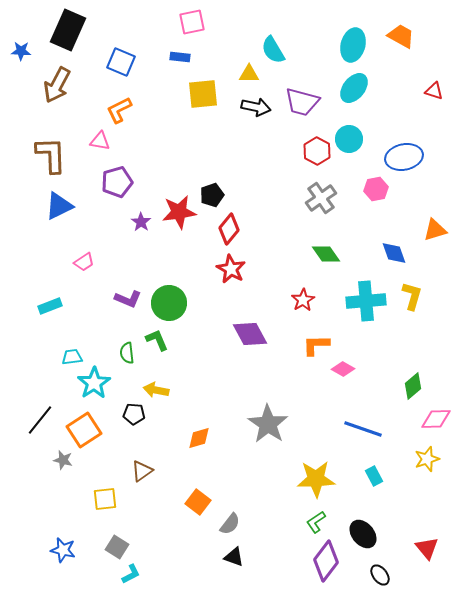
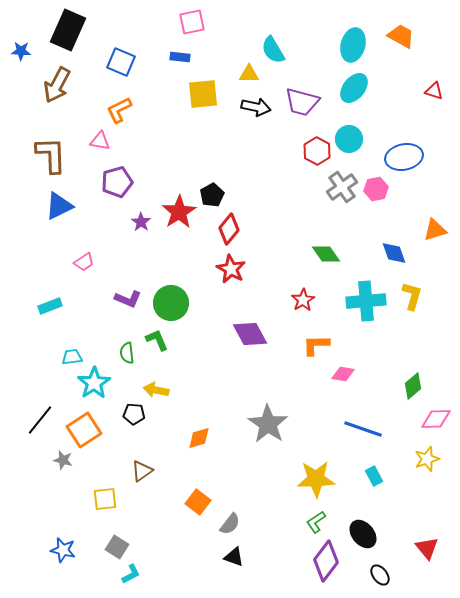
black pentagon at (212, 195): rotated 10 degrees counterclockwise
gray cross at (321, 198): moved 21 px right, 11 px up
red star at (179, 212): rotated 24 degrees counterclockwise
green circle at (169, 303): moved 2 px right
pink diamond at (343, 369): moved 5 px down; rotated 20 degrees counterclockwise
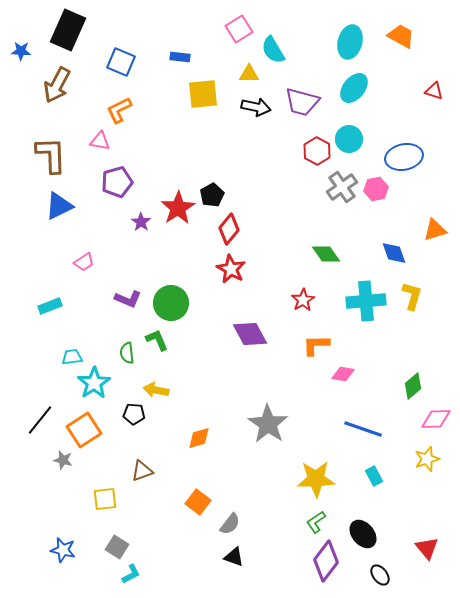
pink square at (192, 22): moved 47 px right, 7 px down; rotated 20 degrees counterclockwise
cyan ellipse at (353, 45): moved 3 px left, 3 px up
red star at (179, 212): moved 1 px left, 4 px up
brown triangle at (142, 471): rotated 15 degrees clockwise
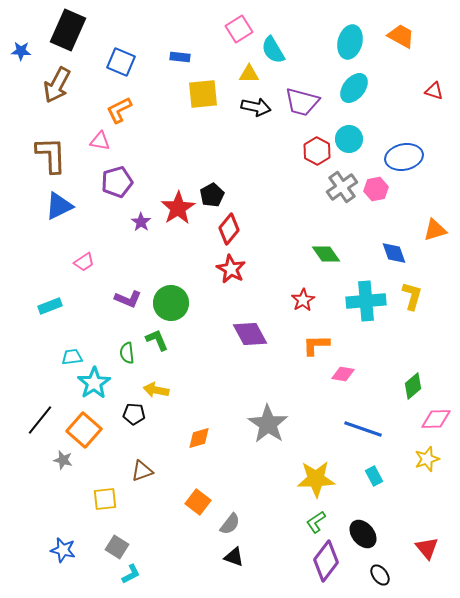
orange square at (84, 430): rotated 16 degrees counterclockwise
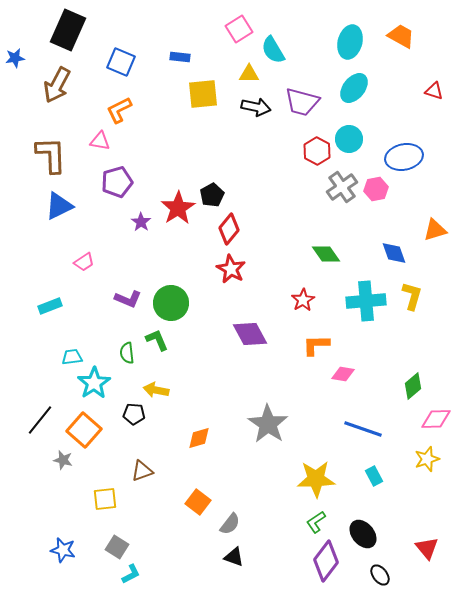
blue star at (21, 51): moved 6 px left, 7 px down; rotated 12 degrees counterclockwise
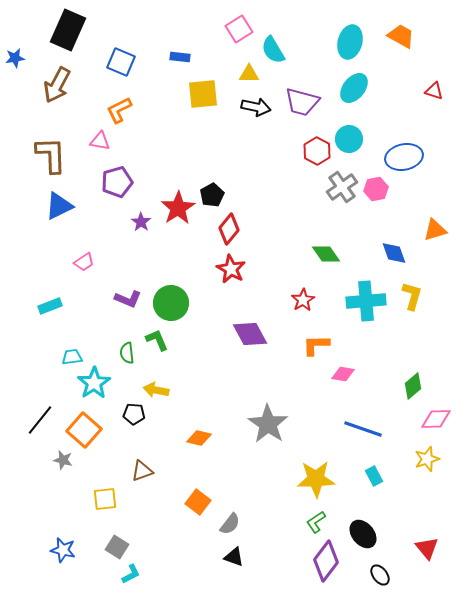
orange diamond at (199, 438): rotated 30 degrees clockwise
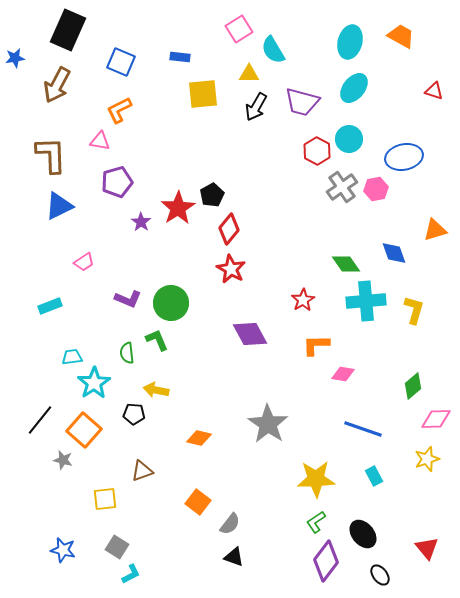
black arrow at (256, 107): rotated 108 degrees clockwise
green diamond at (326, 254): moved 20 px right, 10 px down
yellow L-shape at (412, 296): moved 2 px right, 14 px down
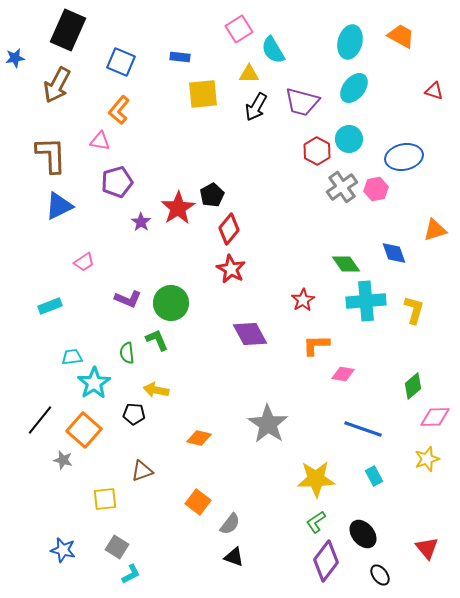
orange L-shape at (119, 110): rotated 24 degrees counterclockwise
pink diamond at (436, 419): moved 1 px left, 2 px up
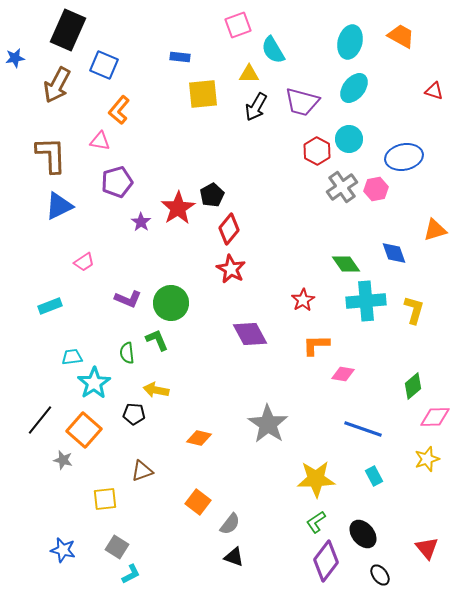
pink square at (239, 29): moved 1 px left, 4 px up; rotated 12 degrees clockwise
blue square at (121, 62): moved 17 px left, 3 px down
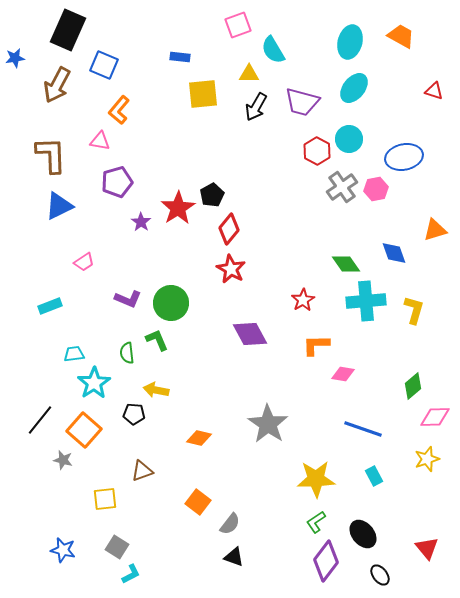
cyan trapezoid at (72, 357): moved 2 px right, 3 px up
